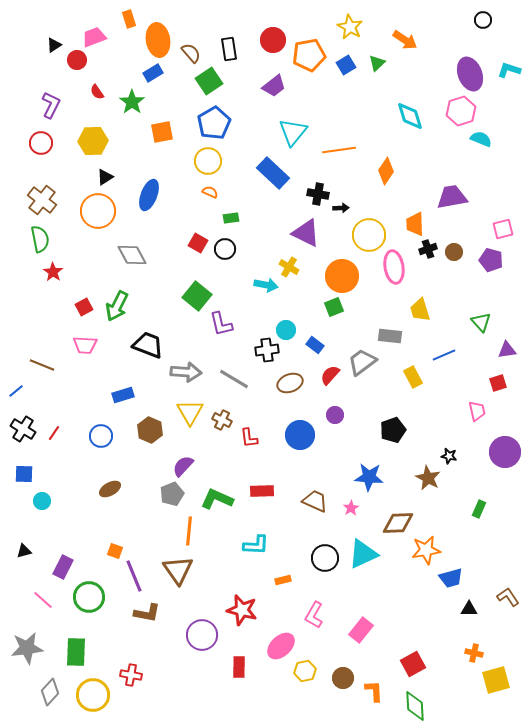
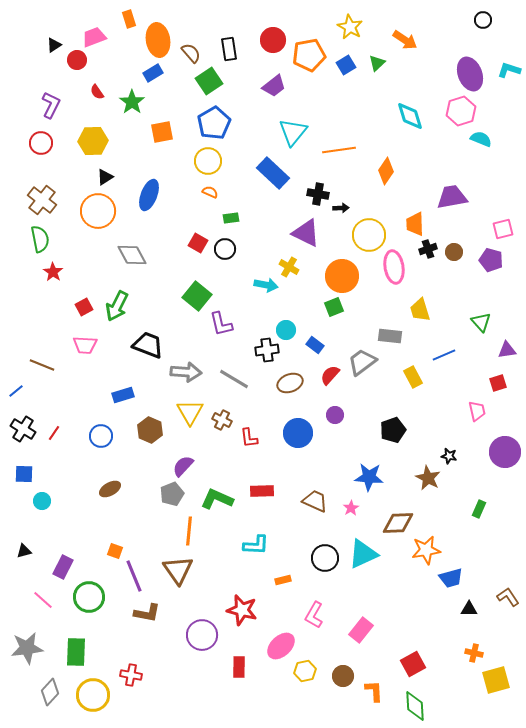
blue circle at (300, 435): moved 2 px left, 2 px up
brown circle at (343, 678): moved 2 px up
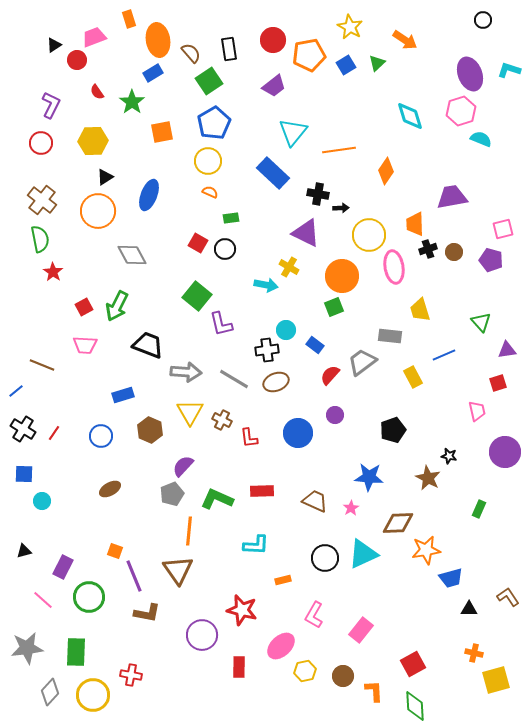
brown ellipse at (290, 383): moved 14 px left, 1 px up
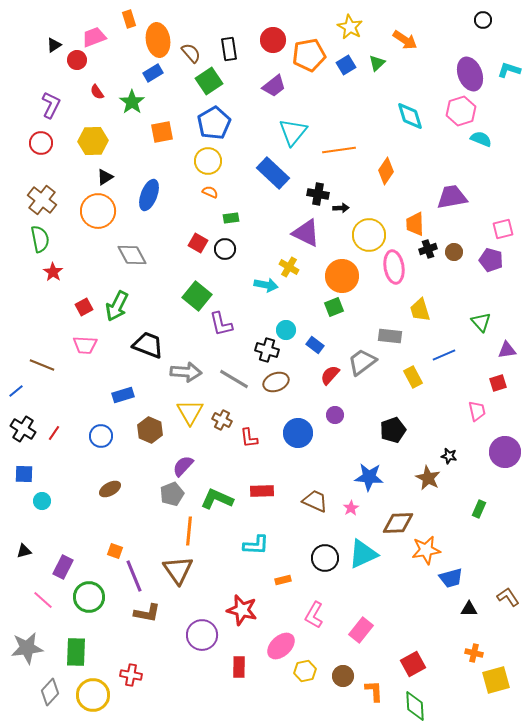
black cross at (267, 350): rotated 25 degrees clockwise
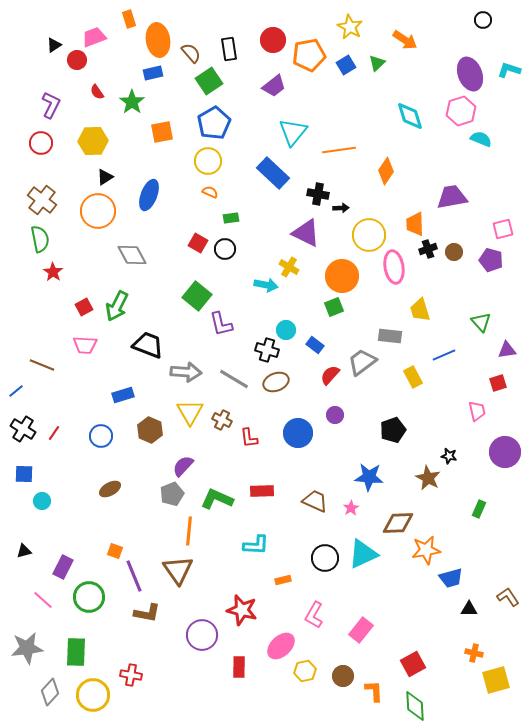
blue rectangle at (153, 73): rotated 18 degrees clockwise
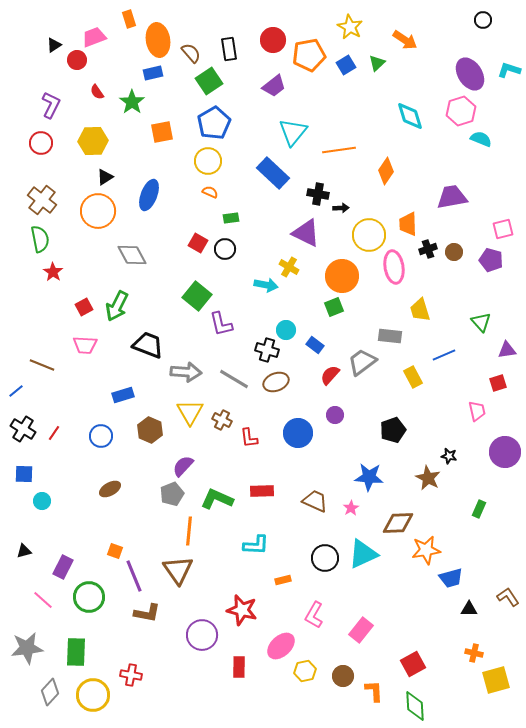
purple ellipse at (470, 74): rotated 12 degrees counterclockwise
orange trapezoid at (415, 224): moved 7 px left
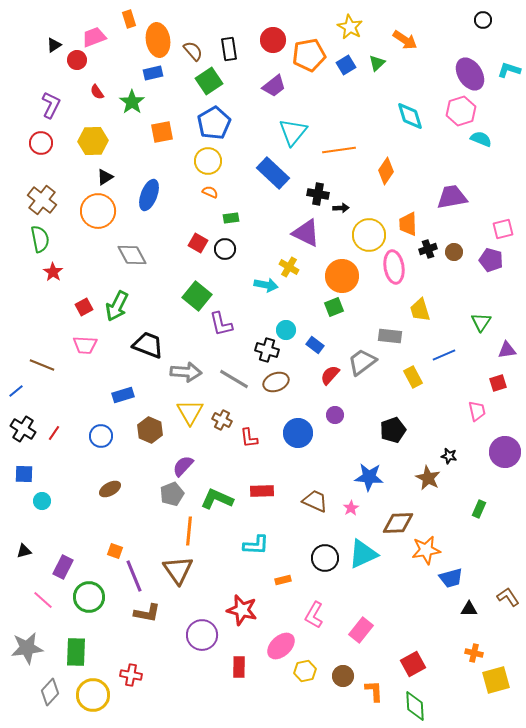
brown semicircle at (191, 53): moved 2 px right, 2 px up
green triangle at (481, 322): rotated 15 degrees clockwise
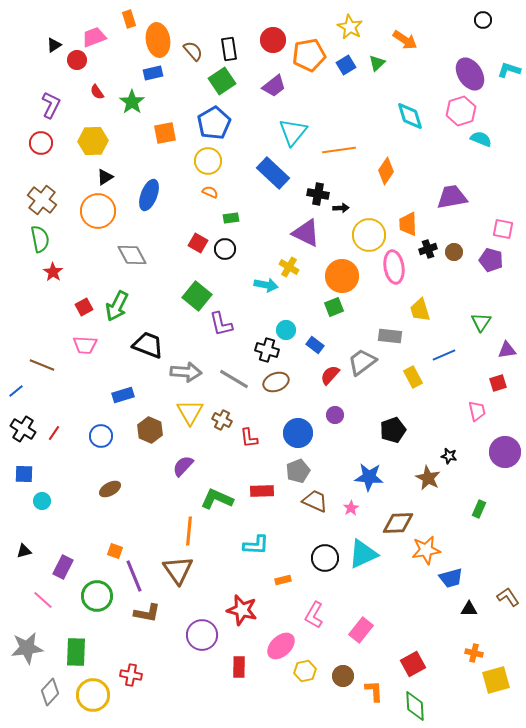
green square at (209, 81): moved 13 px right
orange square at (162, 132): moved 3 px right, 1 px down
pink square at (503, 229): rotated 25 degrees clockwise
gray pentagon at (172, 494): moved 126 px right, 23 px up
green circle at (89, 597): moved 8 px right, 1 px up
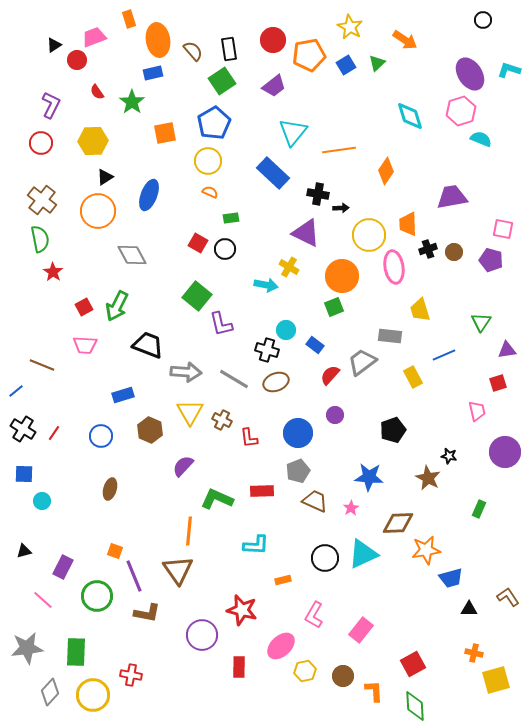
brown ellipse at (110, 489): rotated 45 degrees counterclockwise
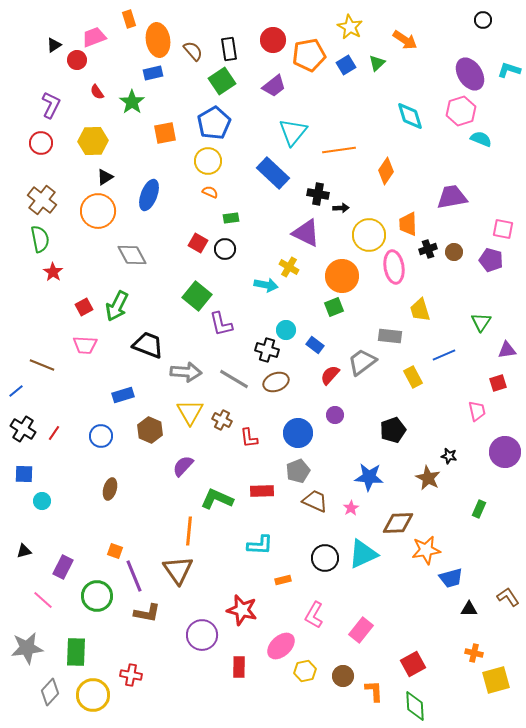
cyan L-shape at (256, 545): moved 4 px right
